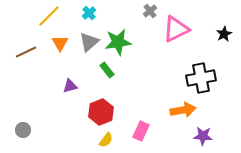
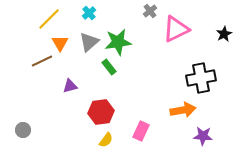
yellow line: moved 3 px down
brown line: moved 16 px right, 9 px down
green rectangle: moved 2 px right, 3 px up
red hexagon: rotated 15 degrees clockwise
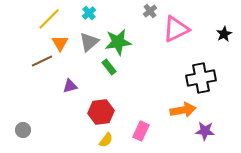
purple star: moved 2 px right, 5 px up
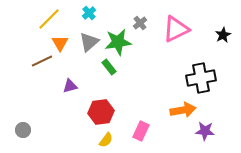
gray cross: moved 10 px left, 12 px down
black star: moved 1 px left, 1 px down
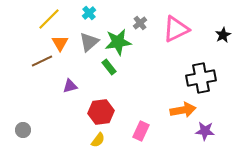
yellow semicircle: moved 8 px left
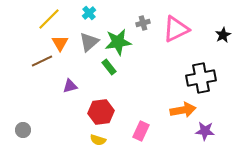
gray cross: moved 3 px right; rotated 24 degrees clockwise
yellow semicircle: rotated 70 degrees clockwise
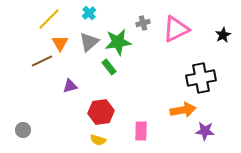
pink rectangle: rotated 24 degrees counterclockwise
